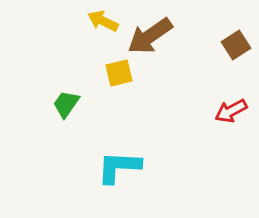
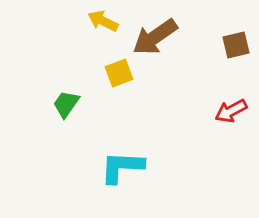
brown arrow: moved 5 px right, 1 px down
brown square: rotated 20 degrees clockwise
yellow square: rotated 8 degrees counterclockwise
cyan L-shape: moved 3 px right
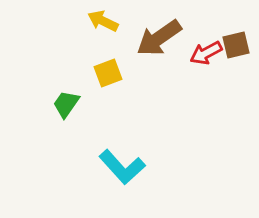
brown arrow: moved 4 px right, 1 px down
yellow square: moved 11 px left
red arrow: moved 25 px left, 58 px up
cyan L-shape: rotated 135 degrees counterclockwise
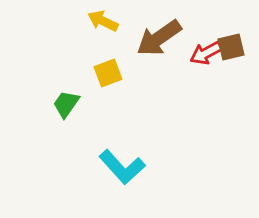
brown square: moved 5 px left, 2 px down
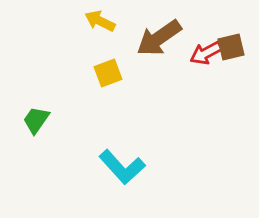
yellow arrow: moved 3 px left
green trapezoid: moved 30 px left, 16 px down
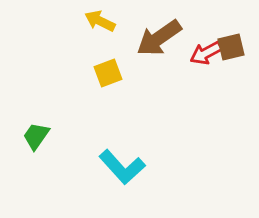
green trapezoid: moved 16 px down
